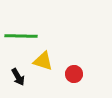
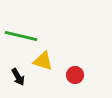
green line: rotated 12 degrees clockwise
red circle: moved 1 px right, 1 px down
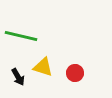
yellow triangle: moved 6 px down
red circle: moved 2 px up
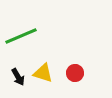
green line: rotated 36 degrees counterclockwise
yellow triangle: moved 6 px down
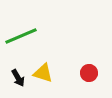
red circle: moved 14 px right
black arrow: moved 1 px down
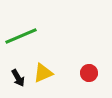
yellow triangle: rotated 40 degrees counterclockwise
